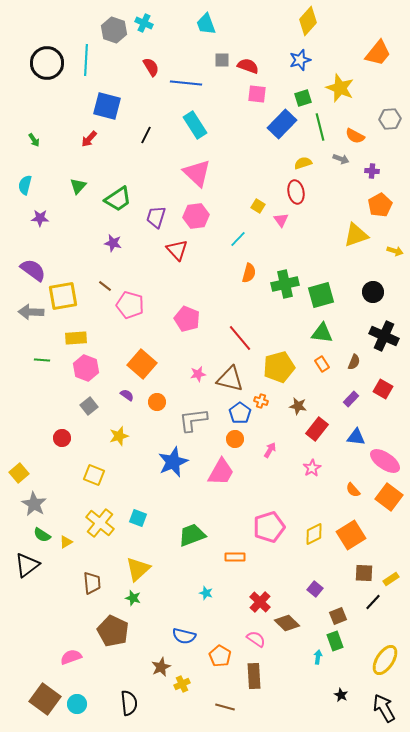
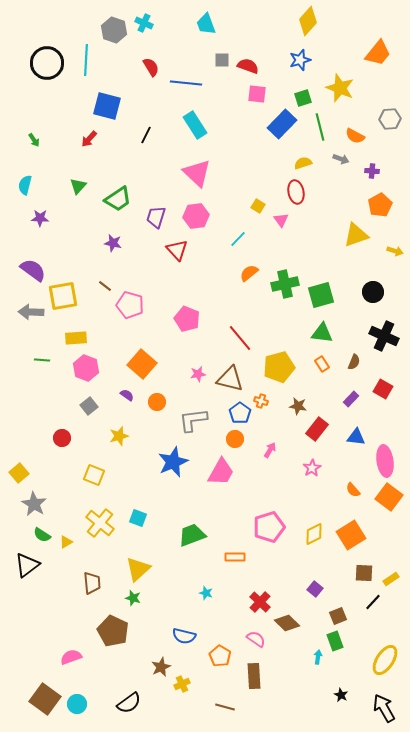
orange semicircle at (249, 273): rotated 144 degrees counterclockwise
pink ellipse at (385, 461): rotated 48 degrees clockwise
black semicircle at (129, 703): rotated 60 degrees clockwise
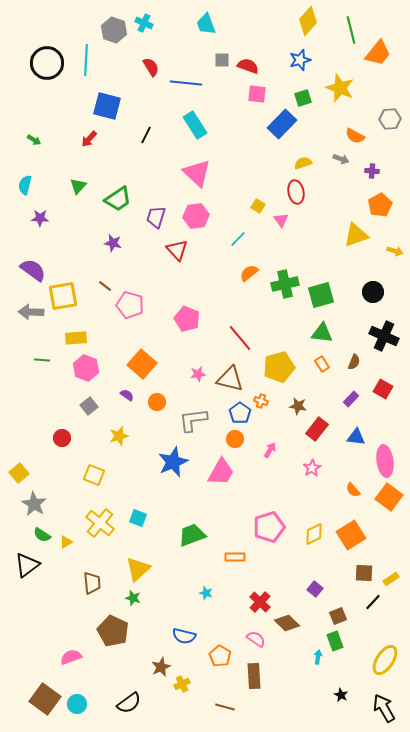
green line at (320, 127): moved 31 px right, 97 px up
green arrow at (34, 140): rotated 24 degrees counterclockwise
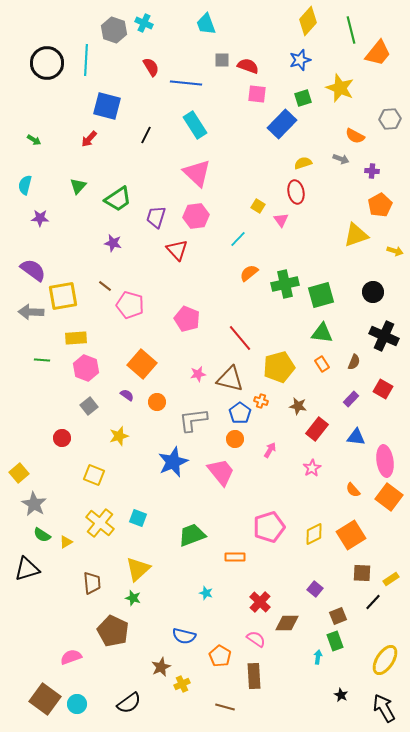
pink trapezoid at (221, 472): rotated 68 degrees counterclockwise
black triangle at (27, 565): moved 4 px down; rotated 20 degrees clockwise
brown square at (364, 573): moved 2 px left
brown diamond at (287, 623): rotated 45 degrees counterclockwise
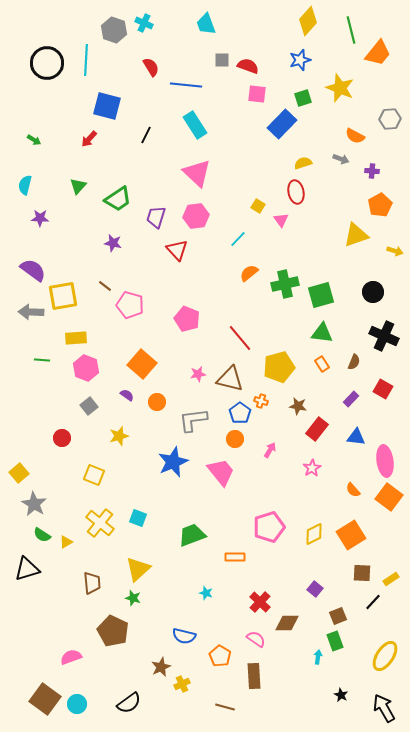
blue line at (186, 83): moved 2 px down
yellow ellipse at (385, 660): moved 4 px up
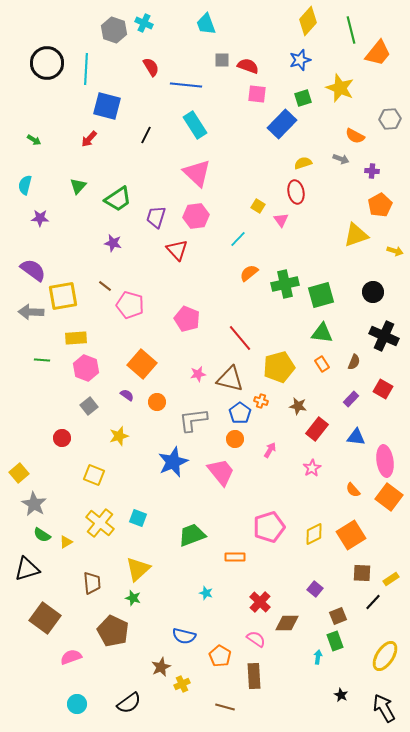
cyan line at (86, 60): moved 9 px down
brown square at (45, 699): moved 81 px up
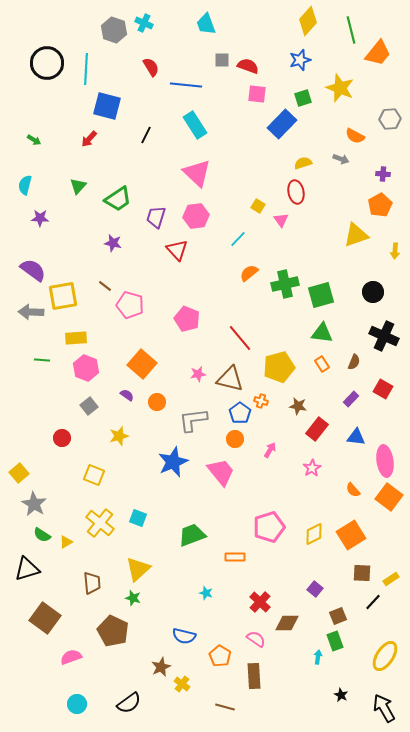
purple cross at (372, 171): moved 11 px right, 3 px down
yellow arrow at (395, 251): rotated 77 degrees clockwise
yellow cross at (182, 684): rotated 28 degrees counterclockwise
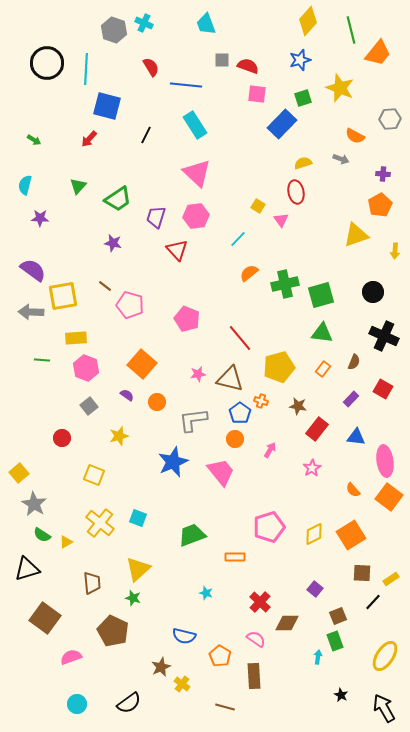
orange rectangle at (322, 364): moved 1 px right, 5 px down; rotated 70 degrees clockwise
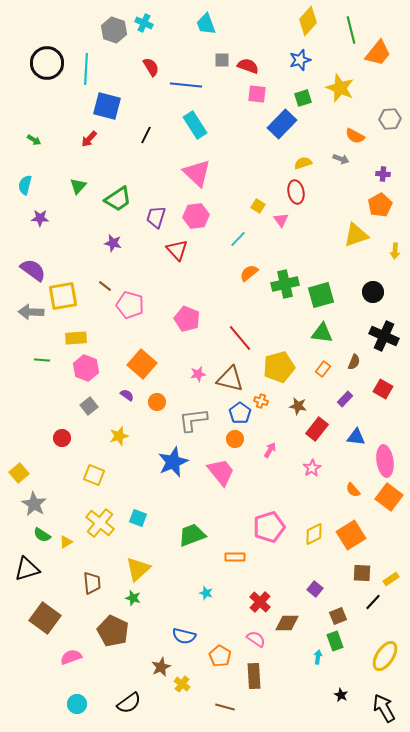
purple rectangle at (351, 399): moved 6 px left
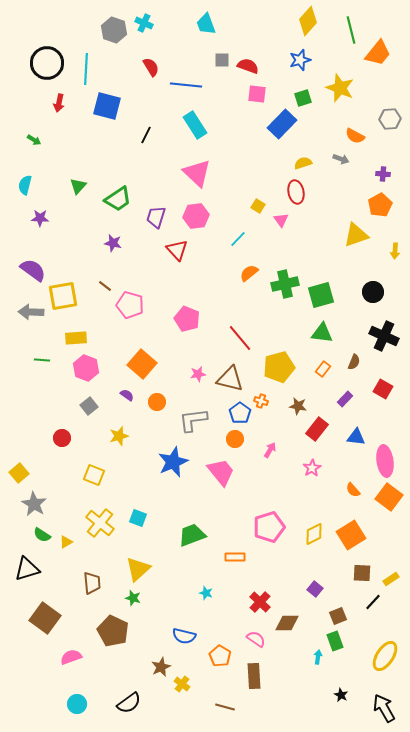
red arrow at (89, 139): moved 30 px left, 36 px up; rotated 30 degrees counterclockwise
